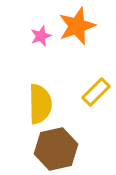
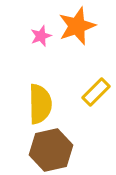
brown hexagon: moved 5 px left, 1 px down
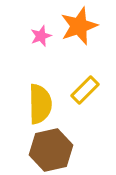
orange star: moved 2 px right
yellow rectangle: moved 11 px left, 2 px up
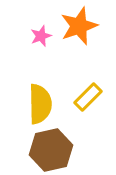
yellow rectangle: moved 3 px right, 7 px down
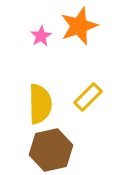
pink star: rotated 10 degrees counterclockwise
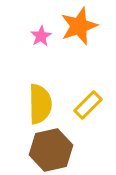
yellow rectangle: moved 8 px down
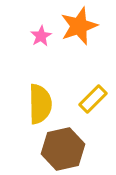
yellow rectangle: moved 5 px right, 6 px up
brown hexagon: moved 12 px right, 1 px up
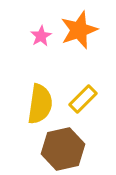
orange star: moved 4 px down
yellow rectangle: moved 10 px left
yellow semicircle: rotated 9 degrees clockwise
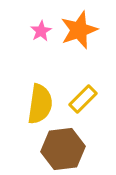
pink star: moved 5 px up
brown hexagon: rotated 6 degrees clockwise
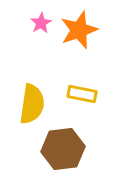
pink star: moved 8 px up
yellow rectangle: moved 1 px left, 5 px up; rotated 56 degrees clockwise
yellow semicircle: moved 8 px left
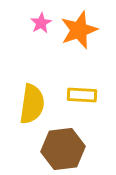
yellow rectangle: moved 1 px down; rotated 8 degrees counterclockwise
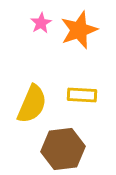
yellow semicircle: rotated 15 degrees clockwise
